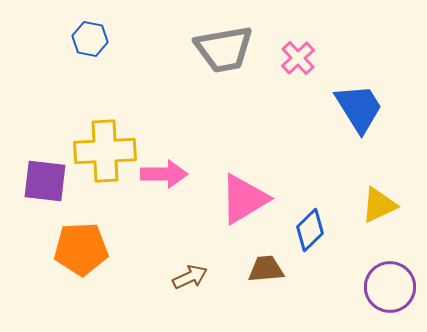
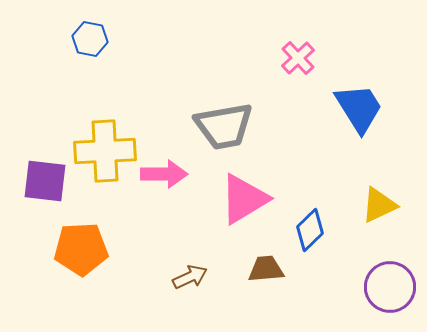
gray trapezoid: moved 77 px down
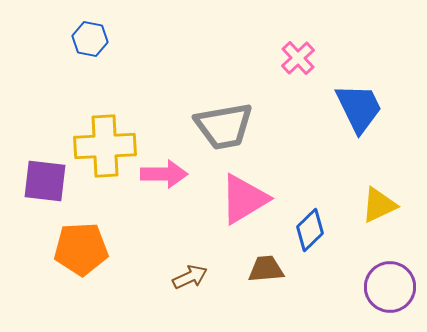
blue trapezoid: rotated 6 degrees clockwise
yellow cross: moved 5 px up
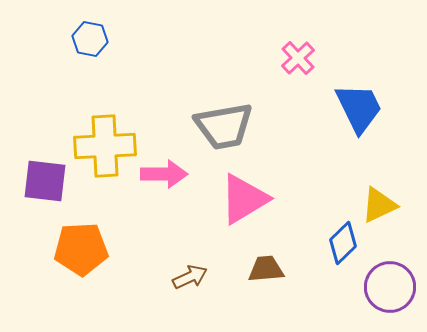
blue diamond: moved 33 px right, 13 px down
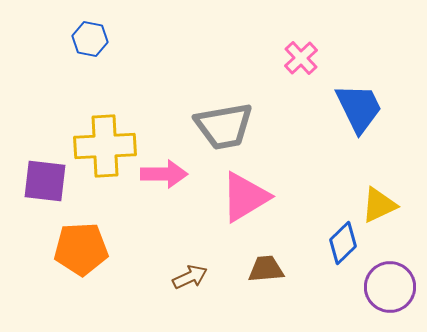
pink cross: moved 3 px right
pink triangle: moved 1 px right, 2 px up
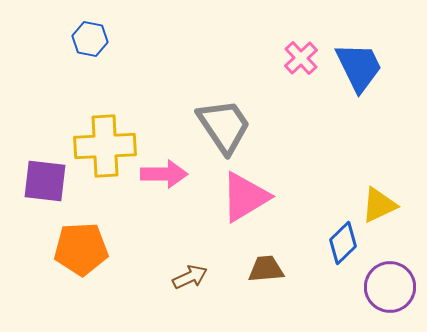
blue trapezoid: moved 41 px up
gray trapezoid: rotated 114 degrees counterclockwise
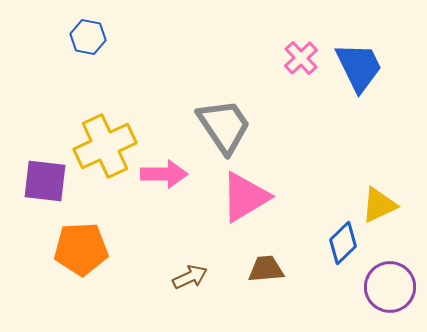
blue hexagon: moved 2 px left, 2 px up
yellow cross: rotated 22 degrees counterclockwise
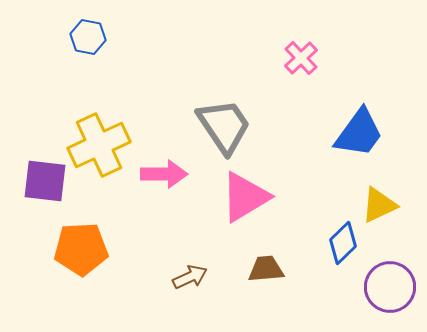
blue trapezoid: moved 66 px down; rotated 62 degrees clockwise
yellow cross: moved 6 px left, 1 px up
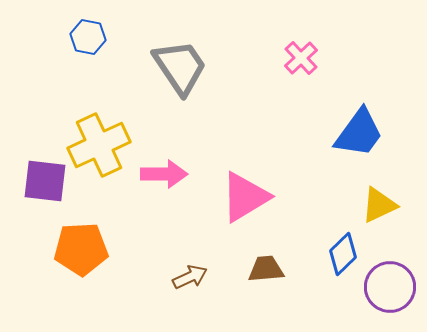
gray trapezoid: moved 44 px left, 59 px up
blue diamond: moved 11 px down
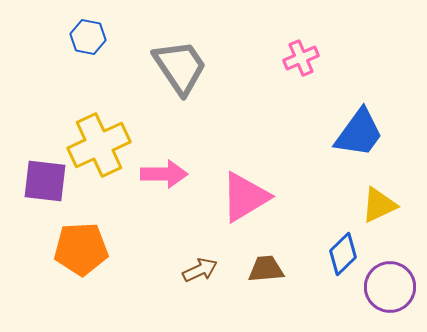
pink cross: rotated 20 degrees clockwise
brown arrow: moved 10 px right, 7 px up
